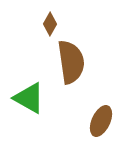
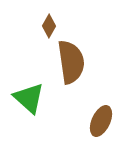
brown diamond: moved 1 px left, 2 px down
green triangle: rotated 12 degrees clockwise
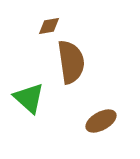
brown diamond: rotated 50 degrees clockwise
brown ellipse: rotated 36 degrees clockwise
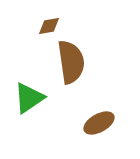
green triangle: rotated 44 degrees clockwise
brown ellipse: moved 2 px left, 2 px down
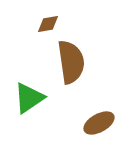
brown diamond: moved 1 px left, 2 px up
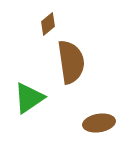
brown diamond: rotated 30 degrees counterclockwise
brown ellipse: rotated 20 degrees clockwise
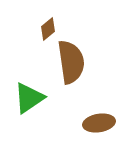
brown diamond: moved 5 px down
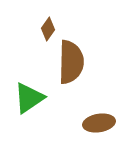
brown diamond: rotated 15 degrees counterclockwise
brown semicircle: rotated 9 degrees clockwise
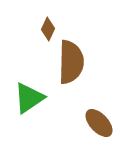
brown diamond: rotated 10 degrees counterclockwise
brown ellipse: rotated 56 degrees clockwise
